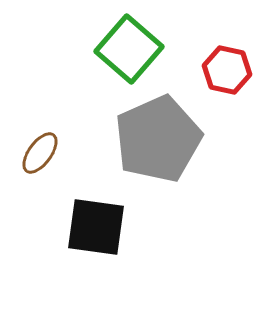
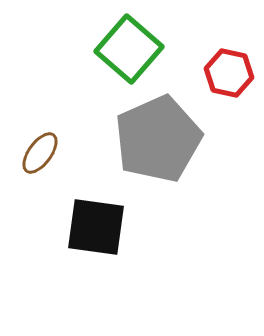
red hexagon: moved 2 px right, 3 px down
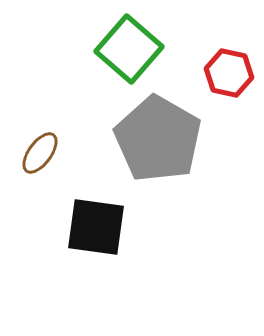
gray pentagon: rotated 18 degrees counterclockwise
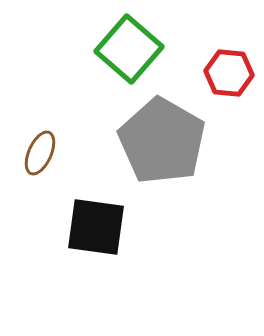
red hexagon: rotated 6 degrees counterclockwise
gray pentagon: moved 4 px right, 2 px down
brown ellipse: rotated 12 degrees counterclockwise
